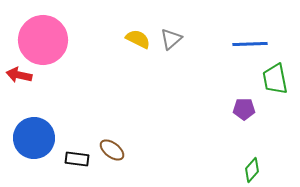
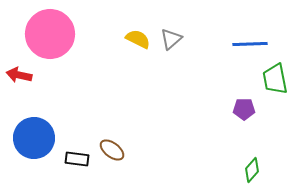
pink circle: moved 7 px right, 6 px up
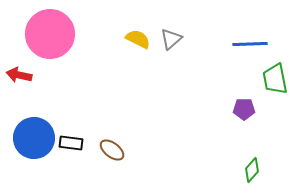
black rectangle: moved 6 px left, 16 px up
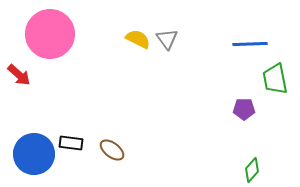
gray triangle: moved 4 px left; rotated 25 degrees counterclockwise
red arrow: rotated 150 degrees counterclockwise
blue circle: moved 16 px down
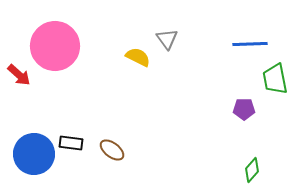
pink circle: moved 5 px right, 12 px down
yellow semicircle: moved 18 px down
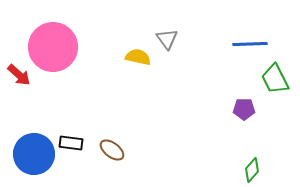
pink circle: moved 2 px left, 1 px down
yellow semicircle: rotated 15 degrees counterclockwise
green trapezoid: rotated 16 degrees counterclockwise
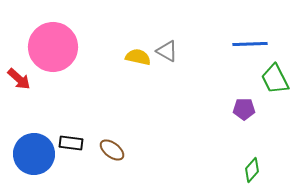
gray triangle: moved 12 px down; rotated 25 degrees counterclockwise
red arrow: moved 4 px down
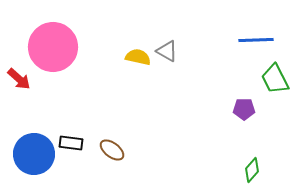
blue line: moved 6 px right, 4 px up
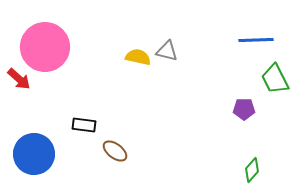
pink circle: moved 8 px left
gray triangle: rotated 15 degrees counterclockwise
black rectangle: moved 13 px right, 18 px up
brown ellipse: moved 3 px right, 1 px down
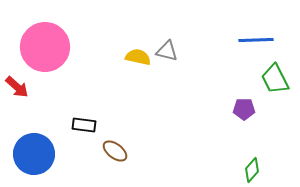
red arrow: moved 2 px left, 8 px down
